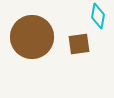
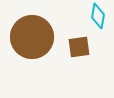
brown square: moved 3 px down
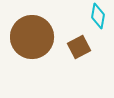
brown square: rotated 20 degrees counterclockwise
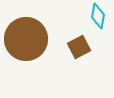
brown circle: moved 6 px left, 2 px down
